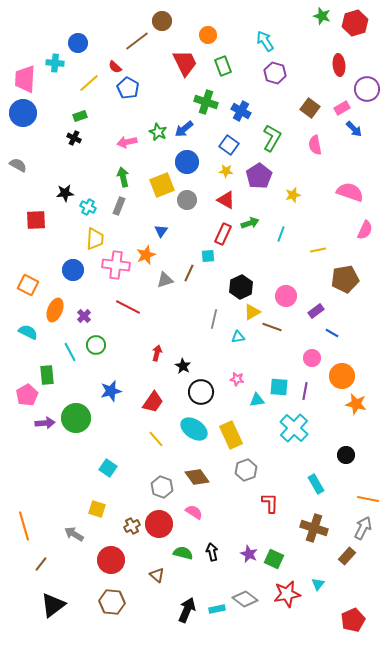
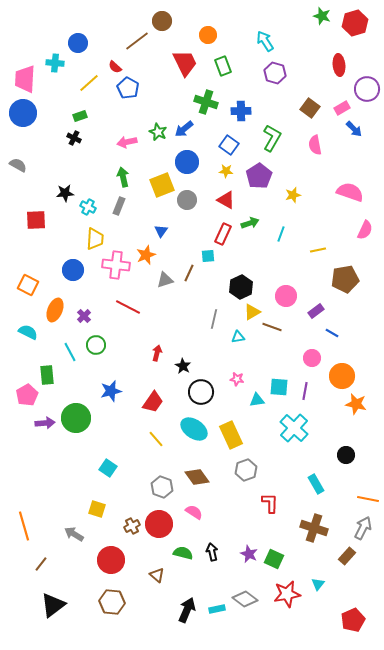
blue cross at (241, 111): rotated 30 degrees counterclockwise
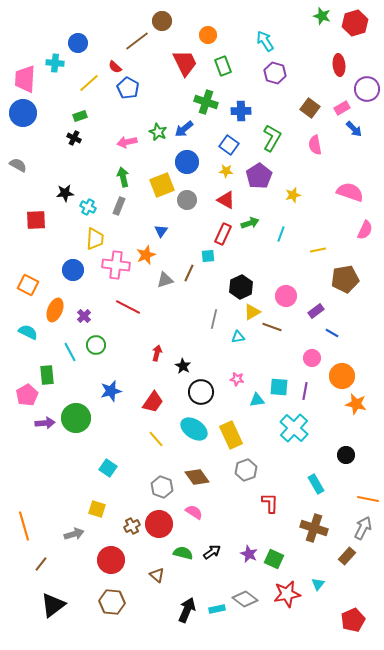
gray arrow at (74, 534): rotated 132 degrees clockwise
black arrow at (212, 552): rotated 66 degrees clockwise
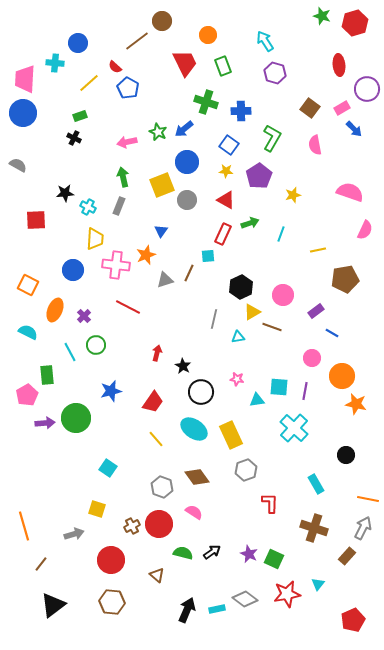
pink circle at (286, 296): moved 3 px left, 1 px up
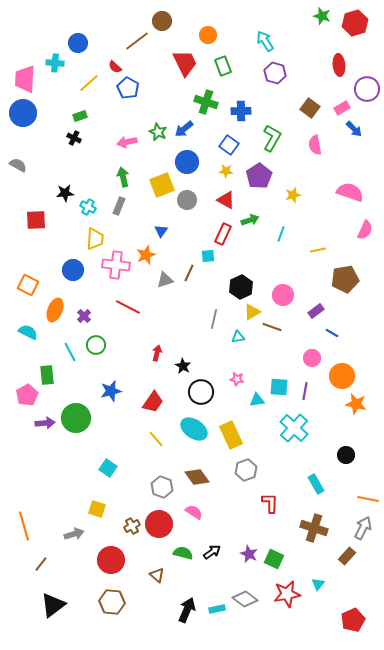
green arrow at (250, 223): moved 3 px up
